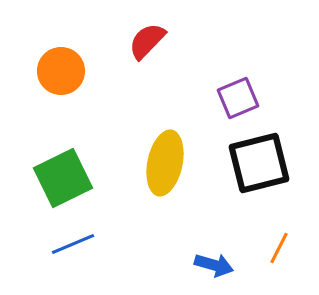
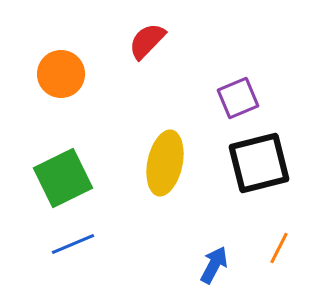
orange circle: moved 3 px down
blue arrow: rotated 78 degrees counterclockwise
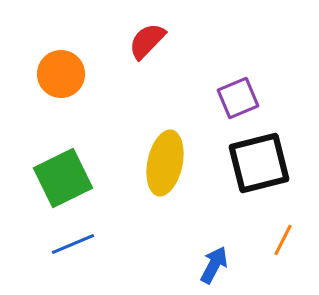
orange line: moved 4 px right, 8 px up
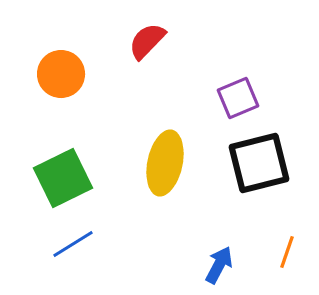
orange line: moved 4 px right, 12 px down; rotated 8 degrees counterclockwise
blue line: rotated 9 degrees counterclockwise
blue arrow: moved 5 px right
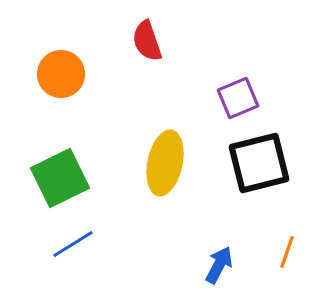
red semicircle: rotated 63 degrees counterclockwise
green square: moved 3 px left
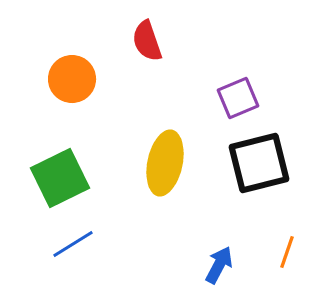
orange circle: moved 11 px right, 5 px down
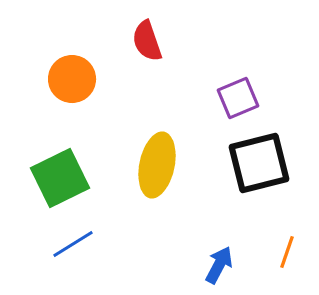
yellow ellipse: moved 8 px left, 2 px down
